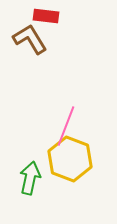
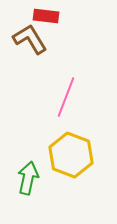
pink line: moved 29 px up
yellow hexagon: moved 1 px right, 4 px up
green arrow: moved 2 px left
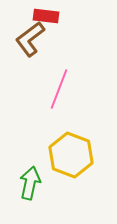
brown L-shape: rotated 96 degrees counterclockwise
pink line: moved 7 px left, 8 px up
green arrow: moved 2 px right, 5 px down
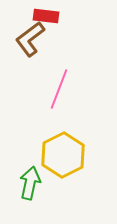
yellow hexagon: moved 8 px left; rotated 12 degrees clockwise
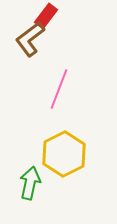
red rectangle: rotated 60 degrees counterclockwise
yellow hexagon: moved 1 px right, 1 px up
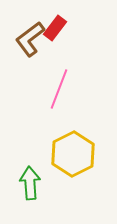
red rectangle: moved 9 px right, 12 px down
yellow hexagon: moved 9 px right
green arrow: rotated 16 degrees counterclockwise
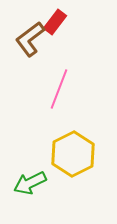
red rectangle: moved 6 px up
green arrow: rotated 112 degrees counterclockwise
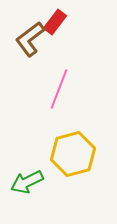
yellow hexagon: rotated 12 degrees clockwise
green arrow: moved 3 px left, 1 px up
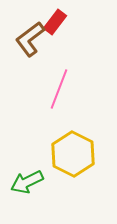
yellow hexagon: rotated 18 degrees counterclockwise
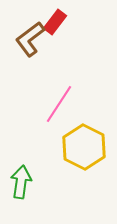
pink line: moved 15 px down; rotated 12 degrees clockwise
yellow hexagon: moved 11 px right, 7 px up
green arrow: moved 6 px left; rotated 124 degrees clockwise
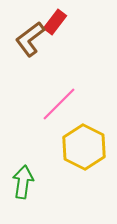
pink line: rotated 12 degrees clockwise
green arrow: moved 2 px right
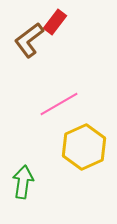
brown L-shape: moved 1 px left, 1 px down
pink line: rotated 15 degrees clockwise
yellow hexagon: rotated 9 degrees clockwise
